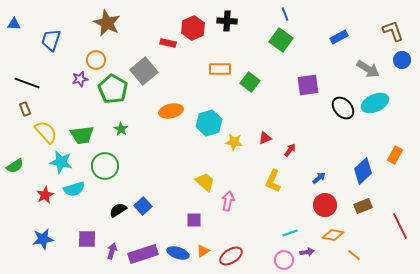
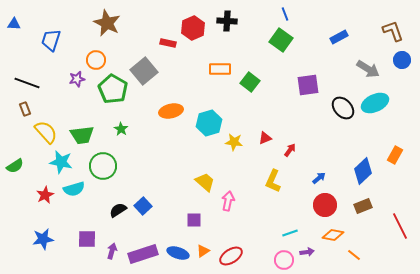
purple star at (80, 79): moved 3 px left
green circle at (105, 166): moved 2 px left
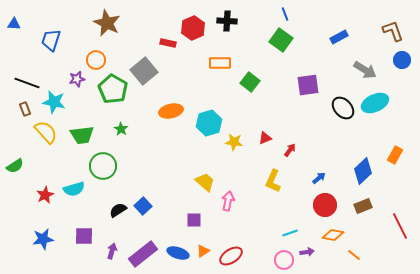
orange rectangle at (220, 69): moved 6 px up
gray arrow at (368, 69): moved 3 px left, 1 px down
cyan star at (61, 162): moved 7 px left, 60 px up
purple square at (87, 239): moved 3 px left, 3 px up
purple rectangle at (143, 254): rotated 20 degrees counterclockwise
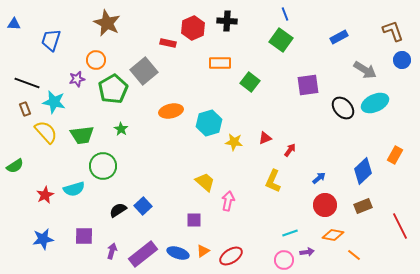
green pentagon at (113, 89): rotated 12 degrees clockwise
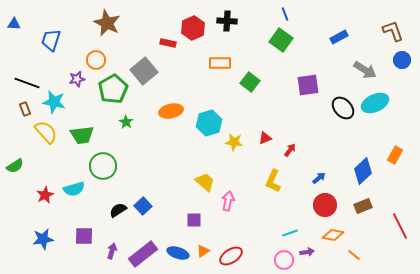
green star at (121, 129): moved 5 px right, 7 px up
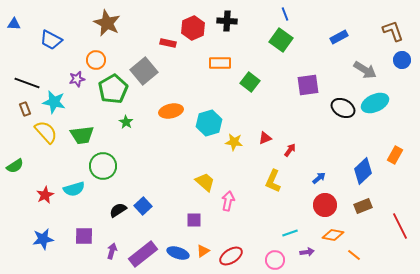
blue trapezoid at (51, 40): rotated 80 degrees counterclockwise
black ellipse at (343, 108): rotated 20 degrees counterclockwise
pink circle at (284, 260): moved 9 px left
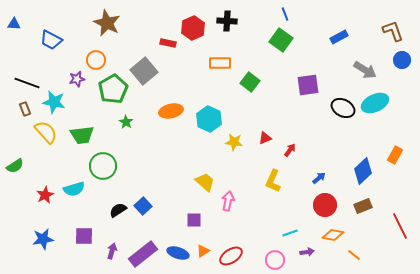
cyan hexagon at (209, 123): moved 4 px up; rotated 20 degrees counterclockwise
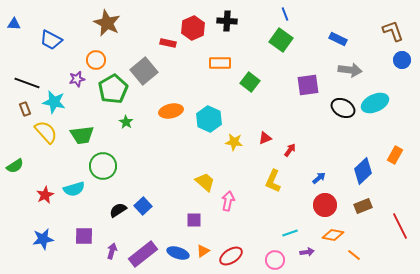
blue rectangle at (339, 37): moved 1 px left, 2 px down; rotated 54 degrees clockwise
gray arrow at (365, 70): moved 15 px left; rotated 25 degrees counterclockwise
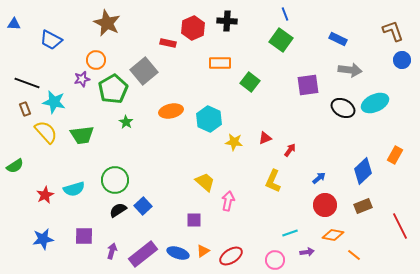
purple star at (77, 79): moved 5 px right
green circle at (103, 166): moved 12 px right, 14 px down
